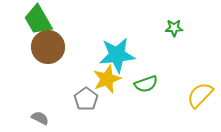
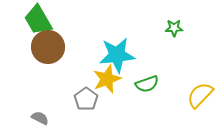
green semicircle: moved 1 px right
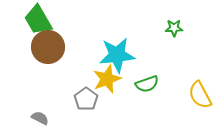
yellow semicircle: rotated 72 degrees counterclockwise
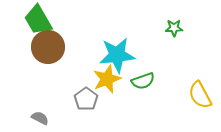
green semicircle: moved 4 px left, 3 px up
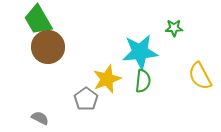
cyan star: moved 23 px right, 3 px up
green semicircle: rotated 65 degrees counterclockwise
yellow semicircle: moved 19 px up
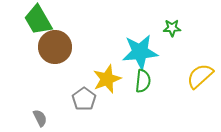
green star: moved 2 px left
brown circle: moved 7 px right
yellow semicircle: rotated 76 degrees clockwise
gray pentagon: moved 2 px left
gray semicircle: rotated 36 degrees clockwise
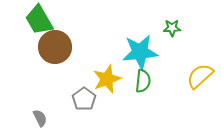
green trapezoid: moved 1 px right
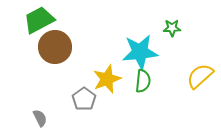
green trapezoid: rotated 92 degrees clockwise
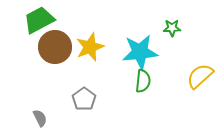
yellow star: moved 17 px left, 32 px up
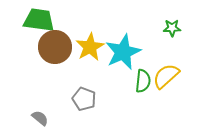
green trapezoid: rotated 36 degrees clockwise
yellow star: rotated 8 degrees counterclockwise
cyan star: moved 17 px left; rotated 18 degrees counterclockwise
yellow semicircle: moved 34 px left
gray pentagon: rotated 15 degrees counterclockwise
gray semicircle: rotated 24 degrees counterclockwise
